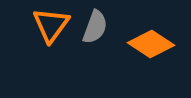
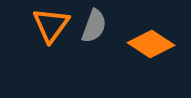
gray semicircle: moved 1 px left, 1 px up
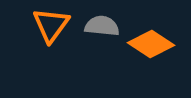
gray semicircle: moved 8 px right; rotated 104 degrees counterclockwise
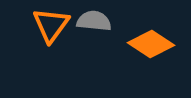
gray semicircle: moved 8 px left, 5 px up
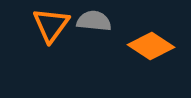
orange diamond: moved 2 px down
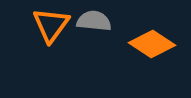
orange diamond: moved 1 px right, 2 px up
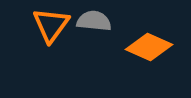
orange diamond: moved 3 px left, 3 px down; rotated 9 degrees counterclockwise
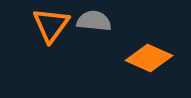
orange diamond: moved 11 px down
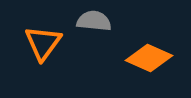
orange triangle: moved 8 px left, 18 px down
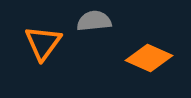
gray semicircle: rotated 12 degrees counterclockwise
